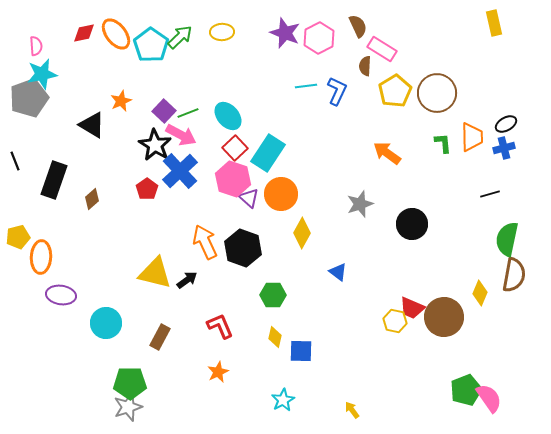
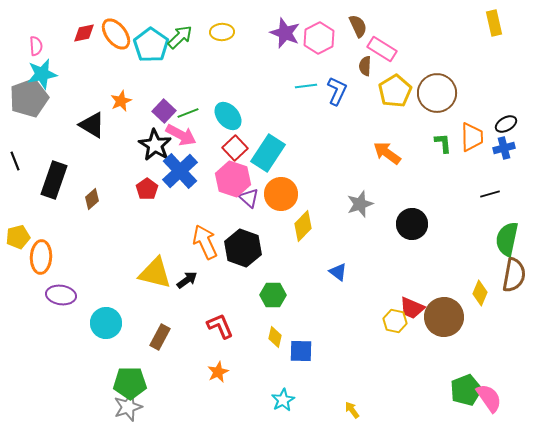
yellow diamond at (302, 233): moved 1 px right, 7 px up; rotated 16 degrees clockwise
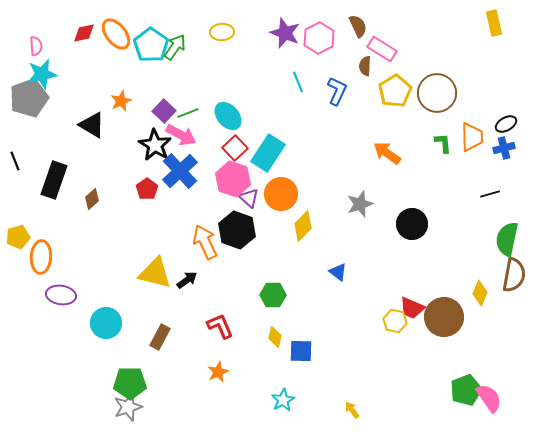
green arrow at (180, 37): moved 5 px left, 10 px down; rotated 12 degrees counterclockwise
cyan line at (306, 86): moved 8 px left, 4 px up; rotated 75 degrees clockwise
black hexagon at (243, 248): moved 6 px left, 18 px up
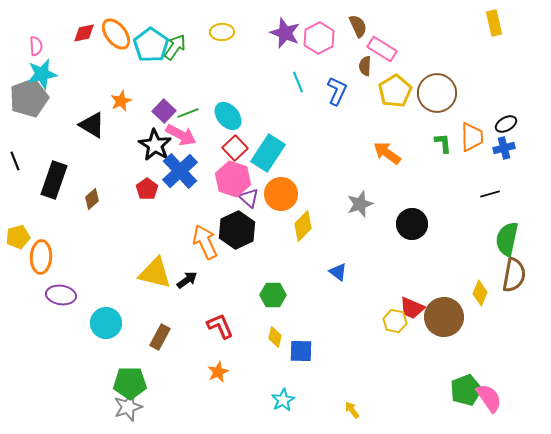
black hexagon at (237, 230): rotated 15 degrees clockwise
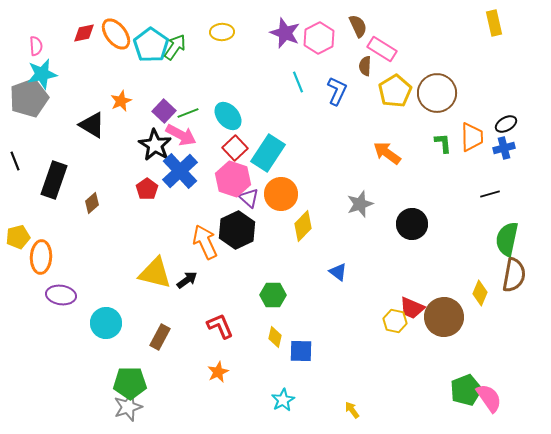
brown diamond at (92, 199): moved 4 px down
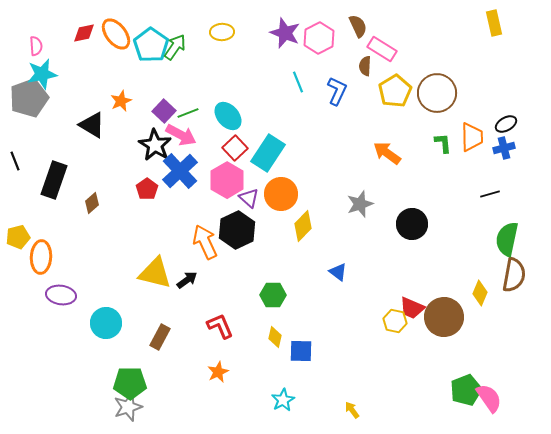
pink hexagon at (233, 179): moved 6 px left, 1 px down; rotated 12 degrees clockwise
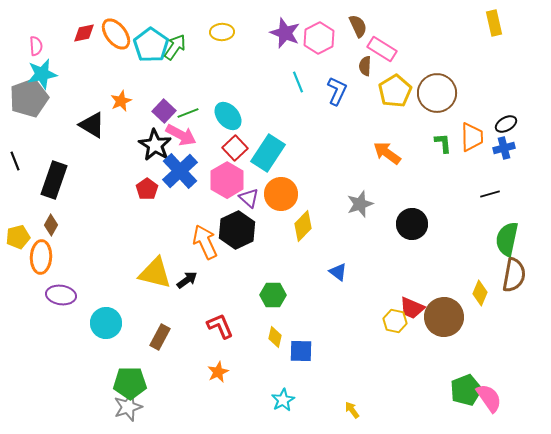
brown diamond at (92, 203): moved 41 px left, 22 px down; rotated 20 degrees counterclockwise
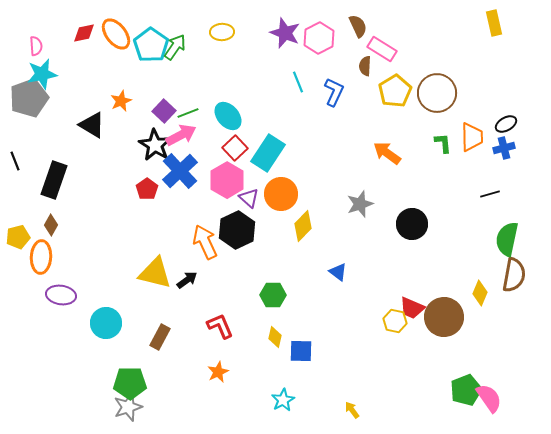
blue L-shape at (337, 91): moved 3 px left, 1 px down
pink arrow at (181, 135): rotated 56 degrees counterclockwise
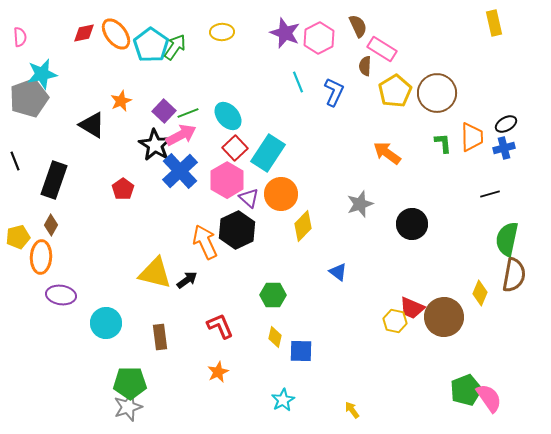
pink semicircle at (36, 46): moved 16 px left, 9 px up
red pentagon at (147, 189): moved 24 px left
brown rectangle at (160, 337): rotated 35 degrees counterclockwise
